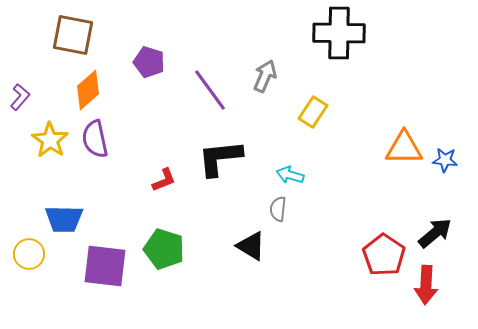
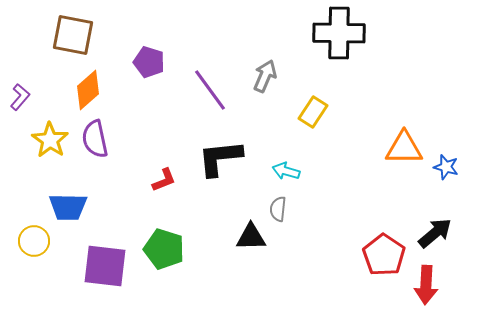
blue star: moved 1 px right, 7 px down; rotated 10 degrees clockwise
cyan arrow: moved 4 px left, 4 px up
blue trapezoid: moved 4 px right, 12 px up
black triangle: moved 9 px up; rotated 32 degrees counterclockwise
yellow circle: moved 5 px right, 13 px up
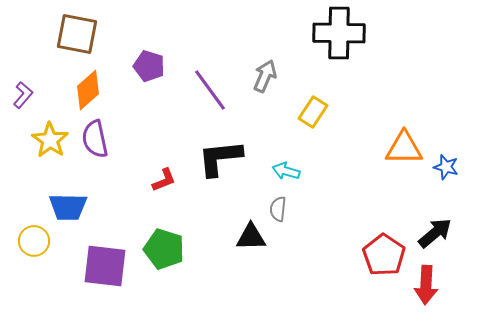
brown square: moved 4 px right, 1 px up
purple pentagon: moved 4 px down
purple L-shape: moved 3 px right, 2 px up
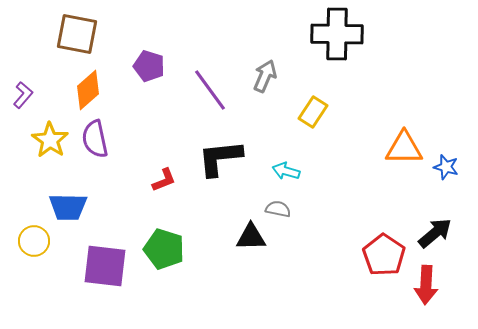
black cross: moved 2 px left, 1 px down
gray semicircle: rotated 95 degrees clockwise
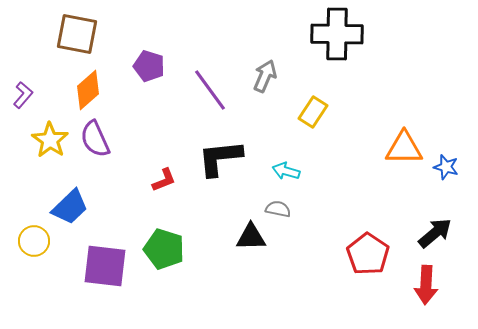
purple semicircle: rotated 12 degrees counterclockwise
blue trapezoid: moved 2 px right; rotated 45 degrees counterclockwise
red pentagon: moved 16 px left, 1 px up
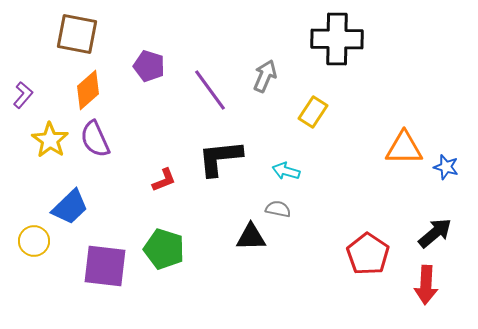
black cross: moved 5 px down
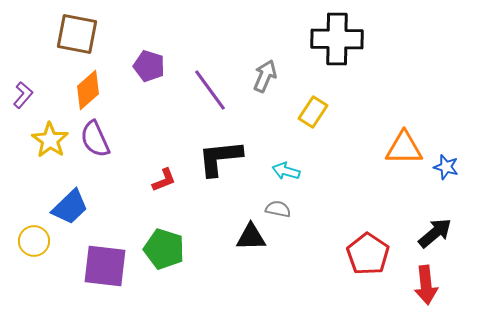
red arrow: rotated 9 degrees counterclockwise
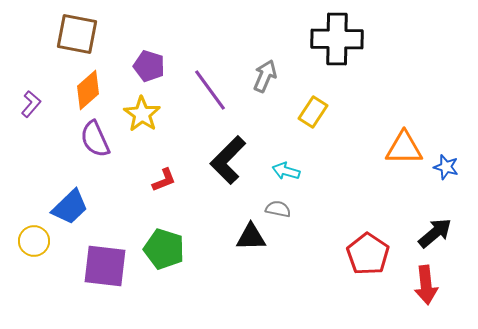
purple L-shape: moved 8 px right, 9 px down
yellow star: moved 92 px right, 26 px up
black L-shape: moved 8 px right, 2 px down; rotated 39 degrees counterclockwise
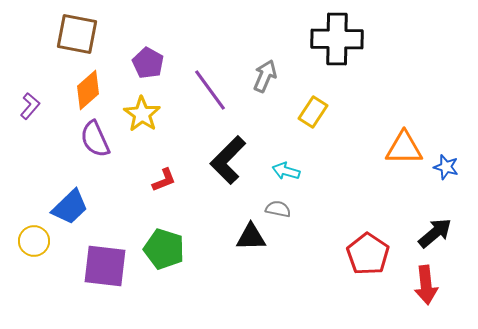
purple pentagon: moved 1 px left, 3 px up; rotated 12 degrees clockwise
purple L-shape: moved 1 px left, 2 px down
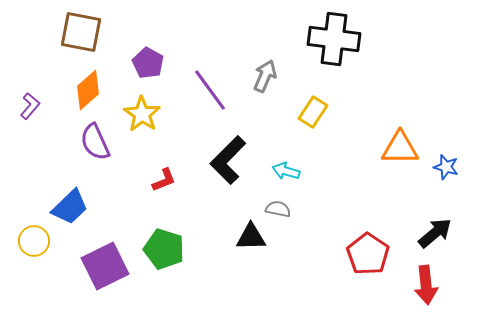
brown square: moved 4 px right, 2 px up
black cross: moved 3 px left; rotated 6 degrees clockwise
purple semicircle: moved 3 px down
orange triangle: moved 4 px left
purple square: rotated 33 degrees counterclockwise
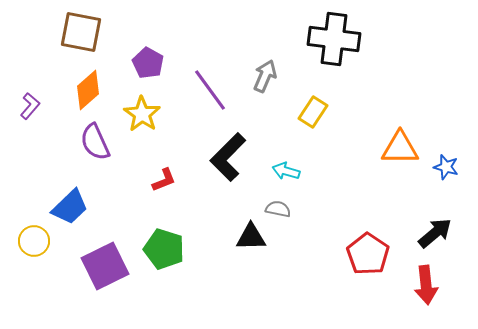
black L-shape: moved 3 px up
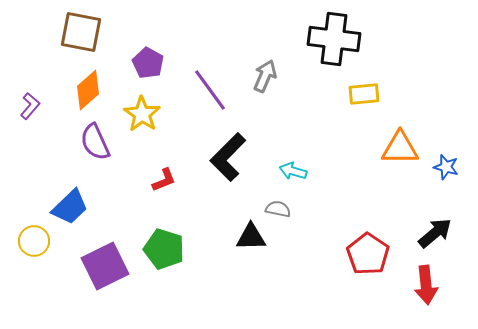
yellow rectangle: moved 51 px right, 18 px up; rotated 52 degrees clockwise
cyan arrow: moved 7 px right
